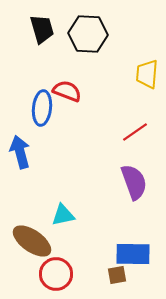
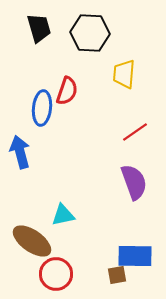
black trapezoid: moved 3 px left, 1 px up
black hexagon: moved 2 px right, 1 px up
yellow trapezoid: moved 23 px left
red semicircle: rotated 88 degrees clockwise
blue rectangle: moved 2 px right, 2 px down
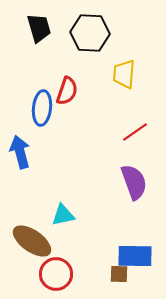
brown square: moved 2 px right, 1 px up; rotated 12 degrees clockwise
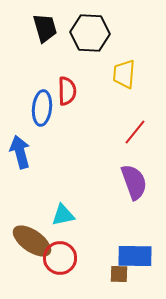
black trapezoid: moved 6 px right
red semicircle: rotated 20 degrees counterclockwise
red line: rotated 16 degrees counterclockwise
red circle: moved 4 px right, 16 px up
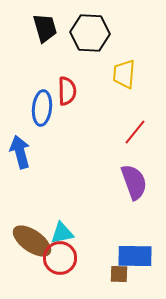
cyan triangle: moved 1 px left, 18 px down
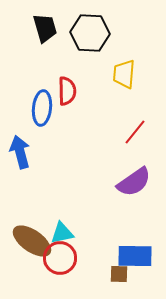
purple semicircle: rotated 75 degrees clockwise
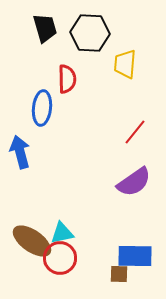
yellow trapezoid: moved 1 px right, 10 px up
red semicircle: moved 12 px up
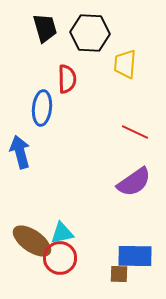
red line: rotated 76 degrees clockwise
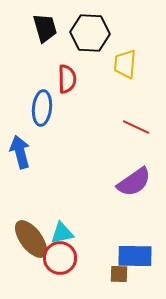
red line: moved 1 px right, 5 px up
brown ellipse: moved 1 px left, 2 px up; rotated 18 degrees clockwise
